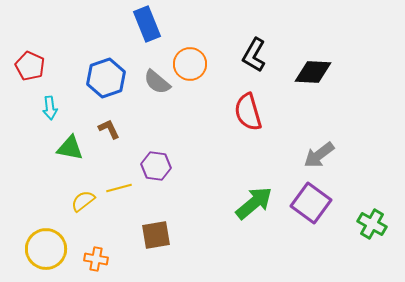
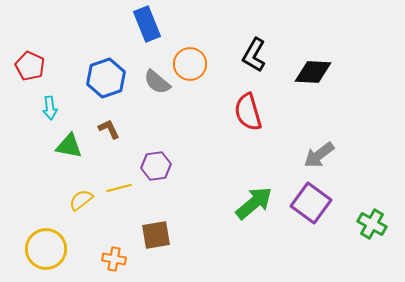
green triangle: moved 1 px left, 2 px up
purple hexagon: rotated 16 degrees counterclockwise
yellow semicircle: moved 2 px left, 1 px up
orange cross: moved 18 px right
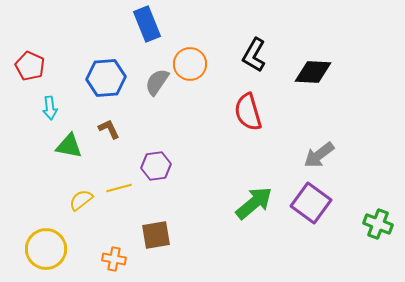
blue hexagon: rotated 15 degrees clockwise
gray semicircle: rotated 84 degrees clockwise
green cross: moved 6 px right; rotated 8 degrees counterclockwise
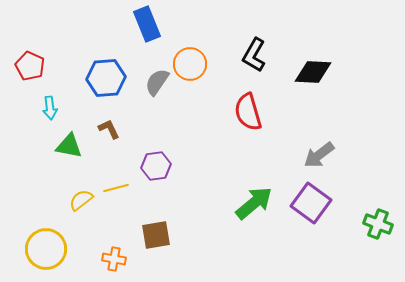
yellow line: moved 3 px left
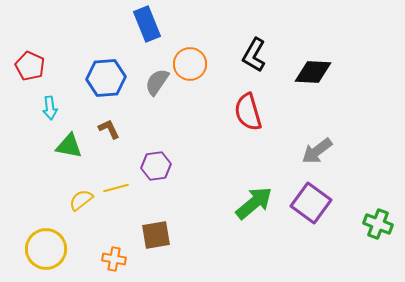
gray arrow: moved 2 px left, 4 px up
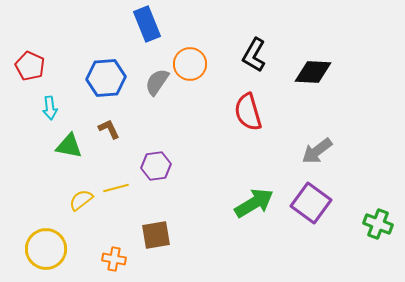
green arrow: rotated 9 degrees clockwise
